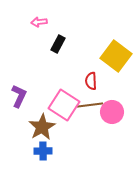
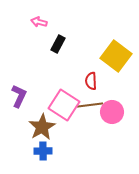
pink arrow: rotated 21 degrees clockwise
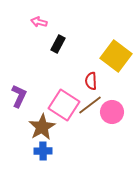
brown line: rotated 30 degrees counterclockwise
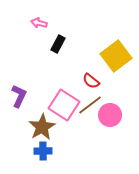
pink arrow: moved 1 px down
yellow square: rotated 16 degrees clockwise
red semicircle: rotated 48 degrees counterclockwise
pink circle: moved 2 px left, 3 px down
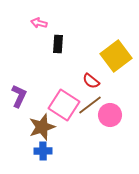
black rectangle: rotated 24 degrees counterclockwise
brown star: rotated 12 degrees clockwise
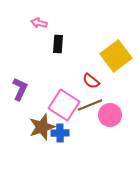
purple L-shape: moved 1 px right, 7 px up
brown line: rotated 15 degrees clockwise
blue cross: moved 17 px right, 18 px up
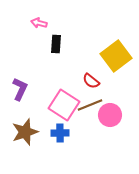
black rectangle: moved 2 px left
brown star: moved 17 px left, 5 px down
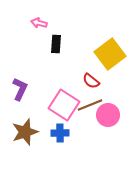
yellow square: moved 6 px left, 2 px up
pink circle: moved 2 px left
